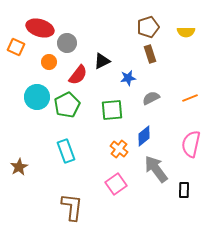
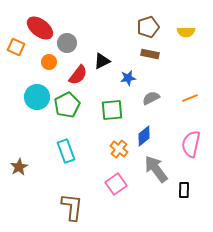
red ellipse: rotated 20 degrees clockwise
brown rectangle: rotated 60 degrees counterclockwise
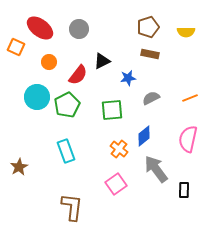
gray circle: moved 12 px right, 14 px up
pink semicircle: moved 3 px left, 5 px up
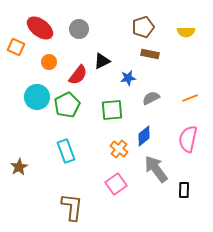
brown pentagon: moved 5 px left
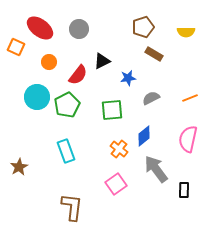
brown rectangle: moved 4 px right; rotated 18 degrees clockwise
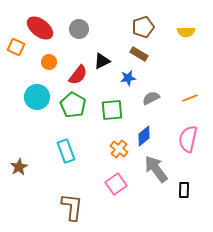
brown rectangle: moved 15 px left
green pentagon: moved 6 px right; rotated 15 degrees counterclockwise
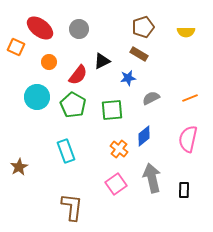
gray arrow: moved 4 px left, 9 px down; rotated 24 degrees clockwise
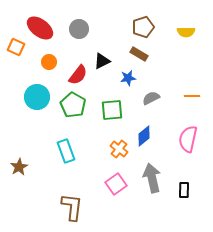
orange line: moved 2 px right, 2 px up; rotated 21 degrees clockwise
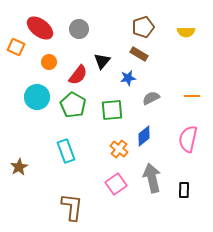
black triangle: rotated 24 degrees counterclockwise
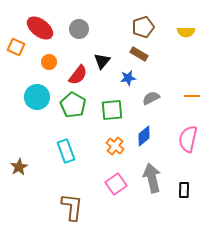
orange cross: moved 4 px left, 3 px up
